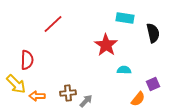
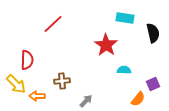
brown cross: moved 6 px left, 12 px up
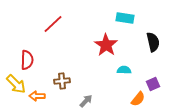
black semicircle: moved 9 px down
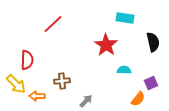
purple square: moved 2 px left, 1 px up
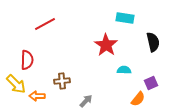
red line: moved 8 px left; rotated 15 degrees clockwise
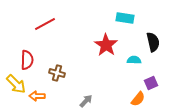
cyan semicircle: moved 10 px right, 10 px up
brown cross: moved 5 px left, 8 px up; rotated 21 degrees clockwise
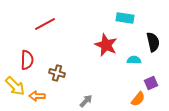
red star: rotated 10 degrees counterclockwise
yellow arrow: moved 1 px left, 2 px down
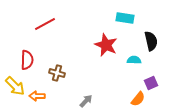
black semicircle: moved 2 px left, 1 px up
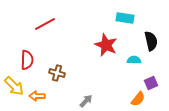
yellow arrow: moved 1 px left
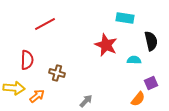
yellow arrow: moved 2 px down; rotated 40 degrees counterclockwise
orange arrow: rotated 140 degrees clockwise
